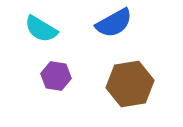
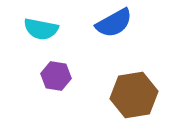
cyan semicircle: rotated 20 degrees counterclockwise
brown hexagon: moved 4 px right, 11 px down
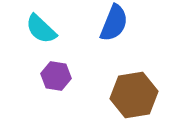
blue semicircle: rotated 39 degrees counterclockwise
cyan semicircle: rotated 32 degrees clockwise
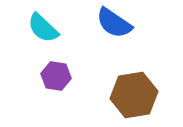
blue semicircle: rotated 102 degrees clockwise
cyan semicircle: moved 2 px right, 1 px up
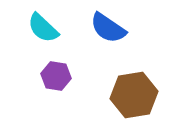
blue semicircle: moved 6 px left, 5 px down
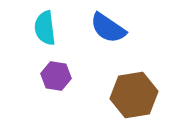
cyan semicircle: moved 2 px right; rotated 40 degrees clockwise
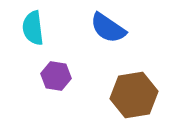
cyan semicircle: moved 12 px left
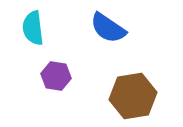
brown hexagon: moved 1 px left, 1 px down
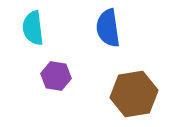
blue semicircle: rotated 48 degrees clockwise
brown hexagon: moved 1 px right, 2 px up
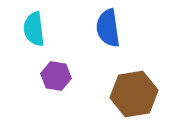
cyan semicircle: moved 1 px right, 1 px down
